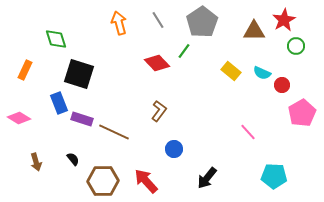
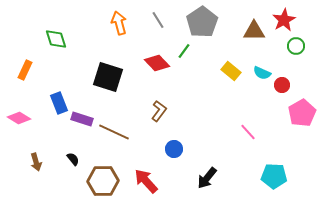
black square: moved 29 px right, 3 px down
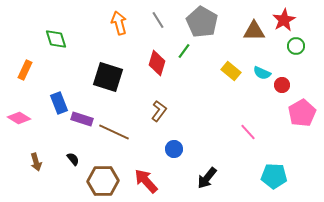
gray pentagon: rotated 8 degrees counterclockwise
red diamond: rotated 60 degrees clockwise
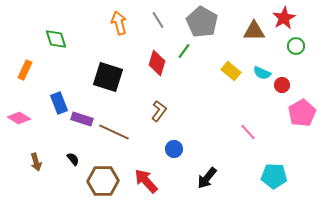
red star: moved 2 px up
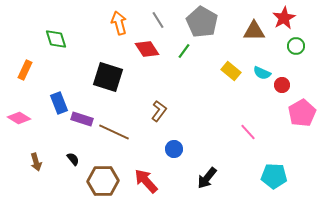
red diamond: moved 10 px left, 14 px up; rotated 50 degrees counterclockwise
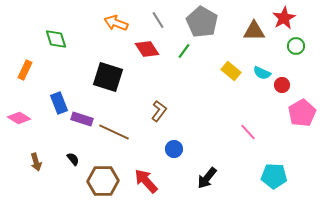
orange arrow: moved 3 px left; rotated 55 degrees counterclockwise
